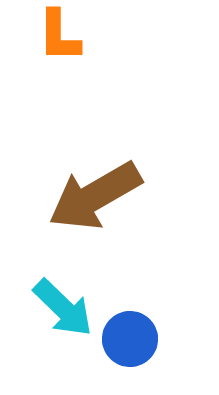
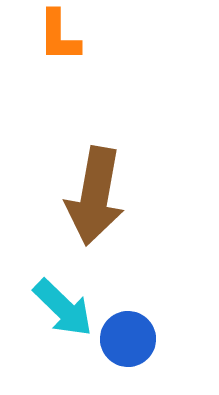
brown arrow: rotated 50 degrees counterclockwise
blue circle: moved 2 px left
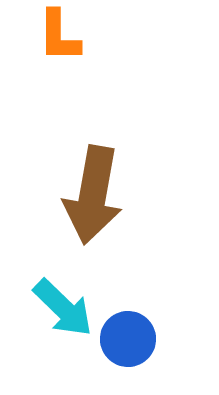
brown arrow: moved 2 px left, 1 px up
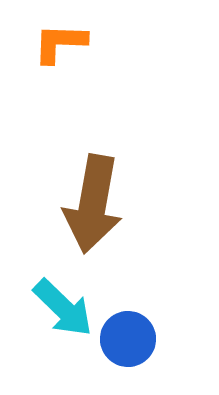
orange L-shape: moved 1 px right, 7 px down; rotated 92 degrees clockwise
brown arrow: moved 9 px down
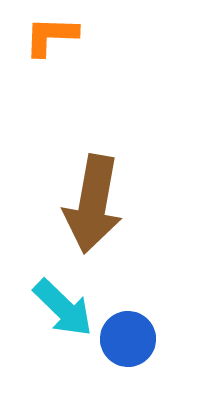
orange L-shape: moved 9 px left, 7 px up
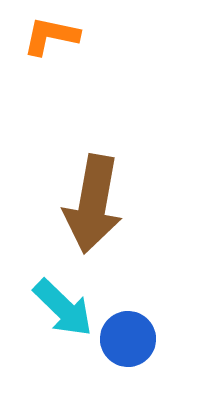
orange L-shape: rotated 10 degrees clockwise
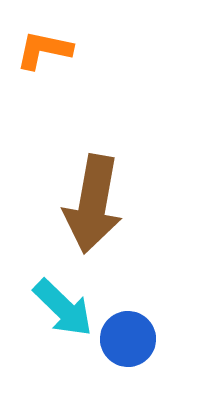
orange L-shape: moved 7 px left, 14 px down
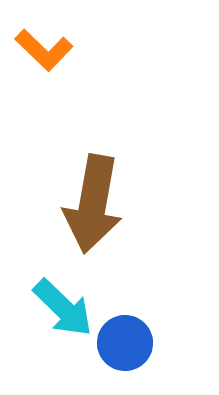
orange L-shape: rotated 148 degrees counterclockwise
blue circle: moved 3 px left, 4 px down
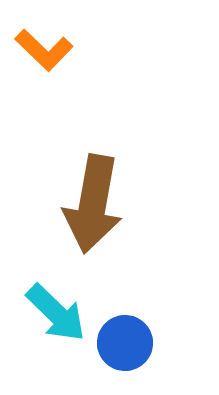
cyan arrow: moved 7 px left, 5 px down
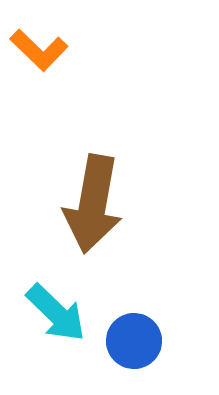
orange L-shape: moved 5 px left
blue circle: moved 9 px right, 2 px up
